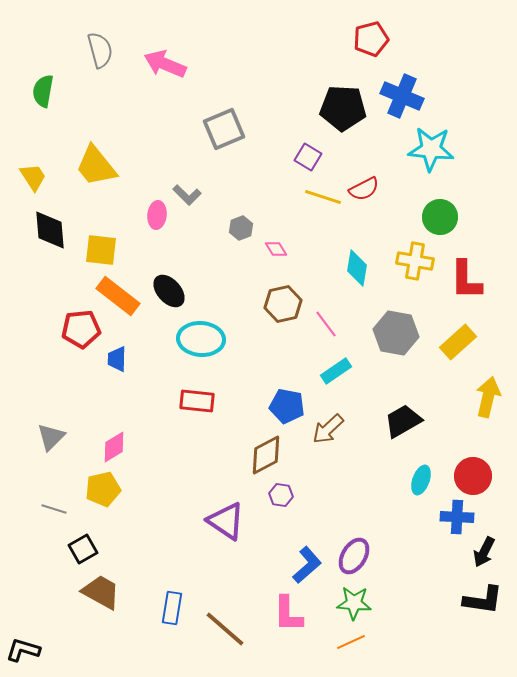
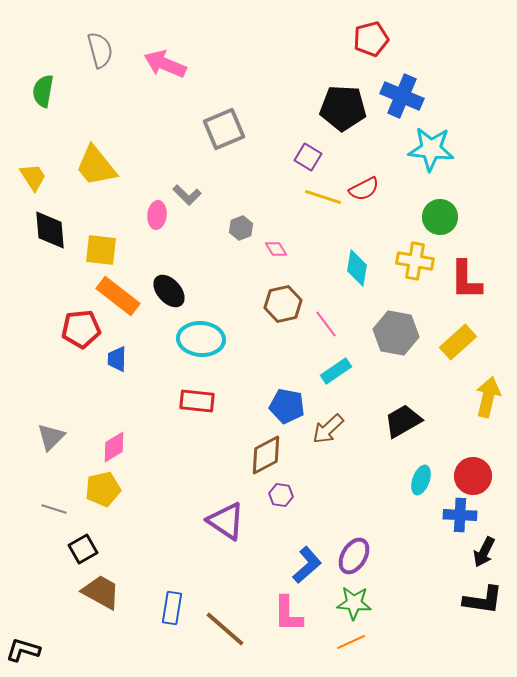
blue cross at (457, 517): moved 3 px right, 2 px up
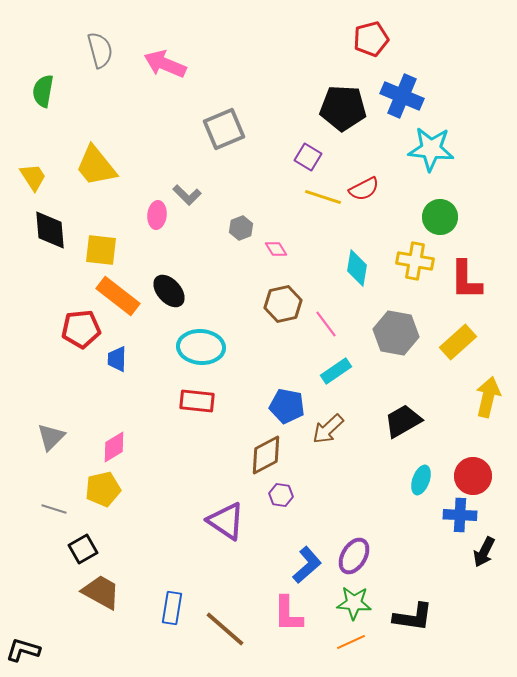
cyan ellipse at (201, 339): moved 8 px down
black L-shape at (483, 600): moved 70 px left, 17 px down
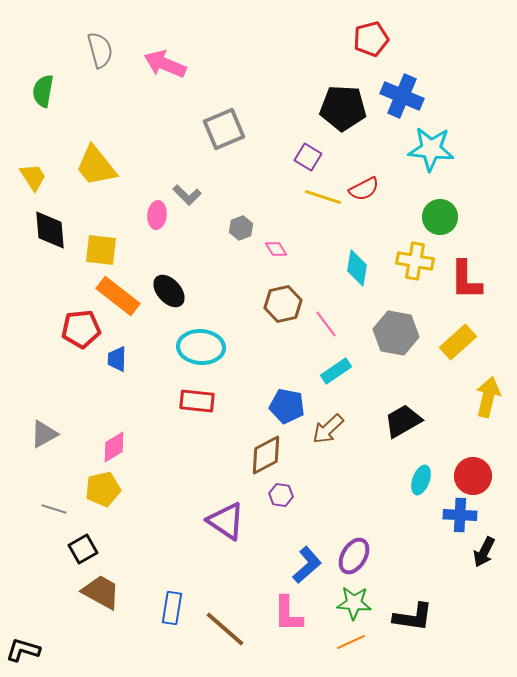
gray triangle at (51, 437): moved 7 px left, 3 px up; rotated 16 degrees clockwise
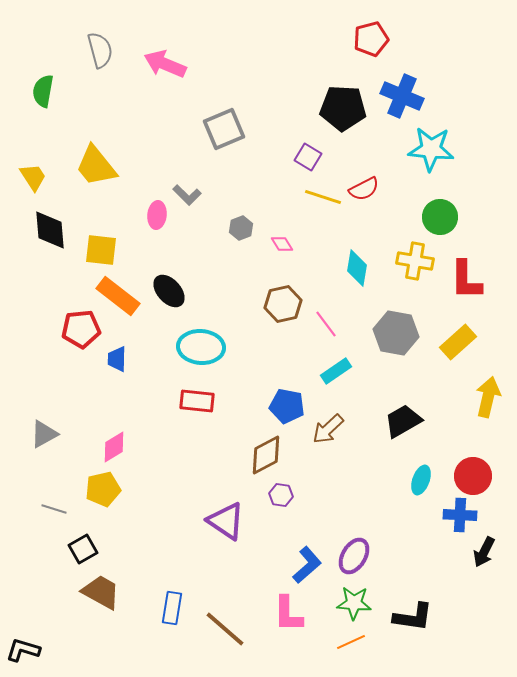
pink diamond at (276, 249): moved 6 px right, 5 px up
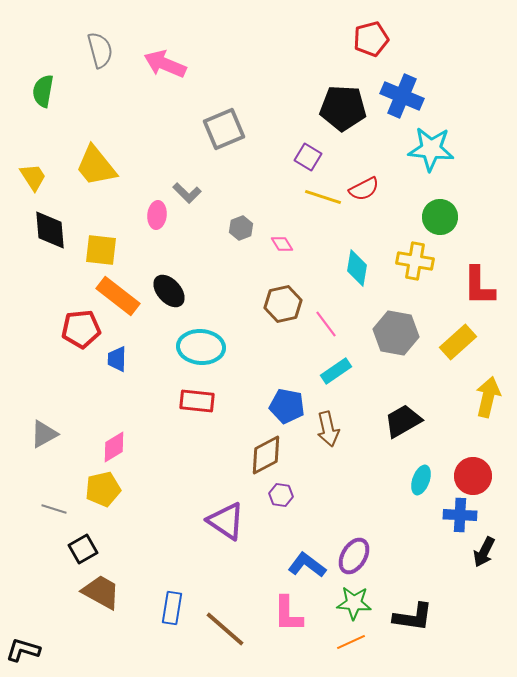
gray L-shape at (187, 195): moved 2 px up
red L-shape at (466, 280): moved 13 px right, 6 px down
brown arrow at (328, 429): rotated 60 degrees counterclockwise
blue L-shape at (307, 565): rotated 102 degrees counterclockwise
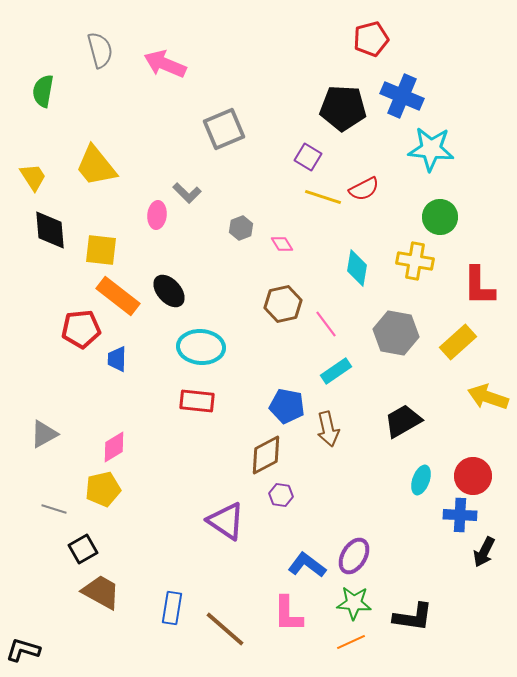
yellow arrow at (488, 397): rotated 84 degrees counterclockwise
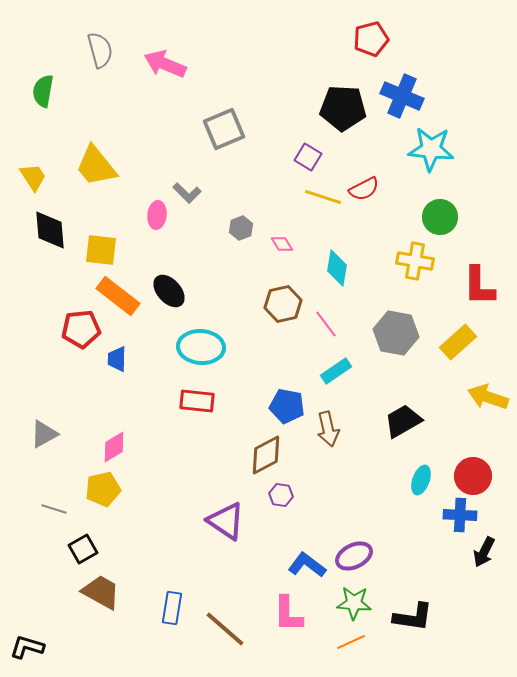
cyan diamond at (357, 268): moved 20 px left
purple ellipse at (354, 556): rotated 33 degrees clockwise
black L-shape at (23, 650): moved 4 px right, 3 px up
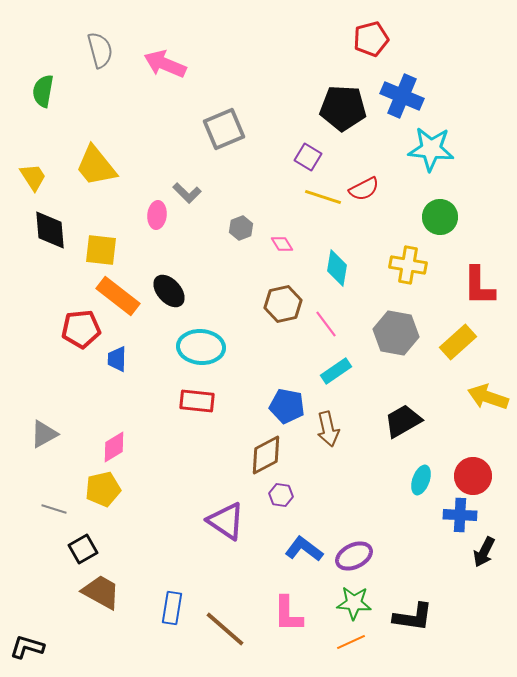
yellow cross at (415, 261): moved 7 px left, 4 px down
blue L-shape at (307, 565): moved 3 px left, 16 px up
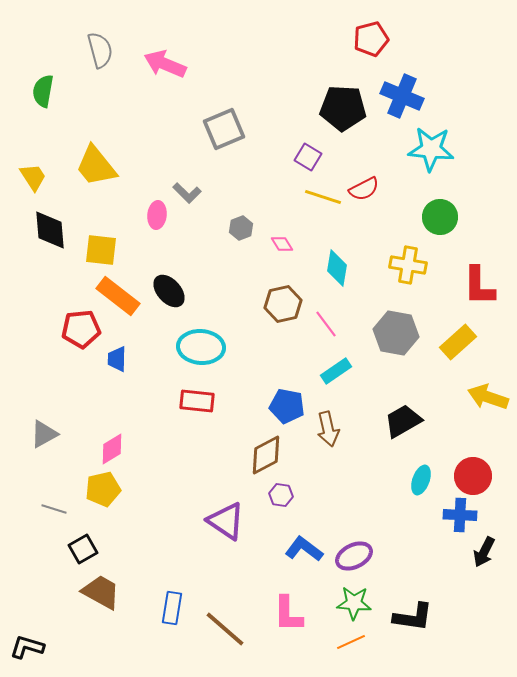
pink diamond at (114, 447): moved 2 px left, 2 px down
